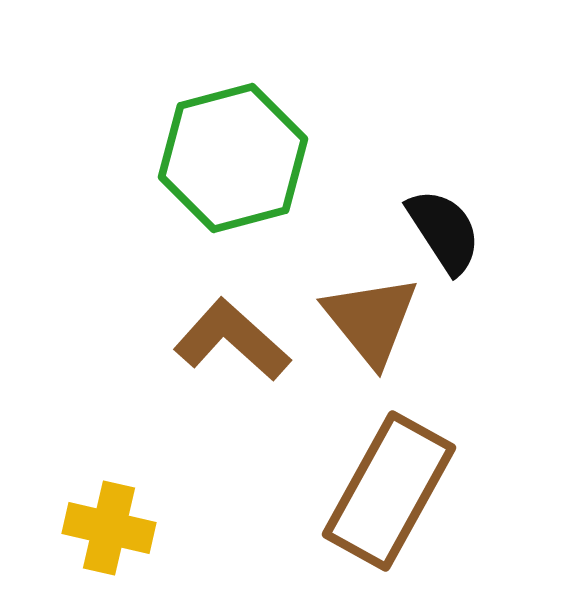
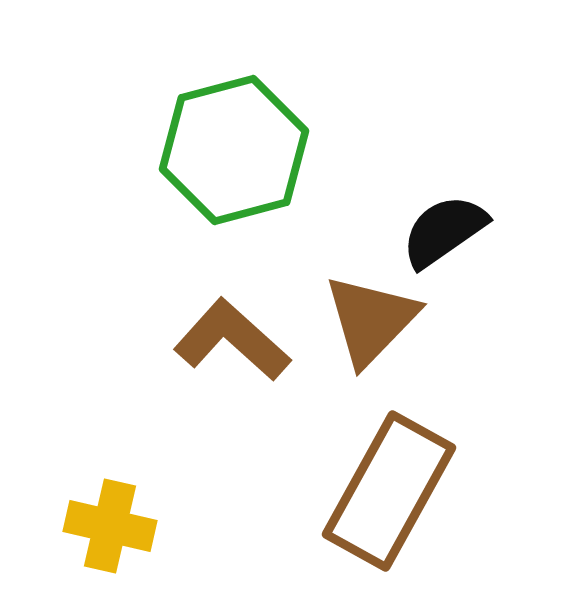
green hexagon: moved 1 px right, 8 px up
black semicircle: rotated 92 degrees counterclockwise
brown triangle: rotated 23 degrees clockwise
yellow cross: moved 1 px right, 2 px up
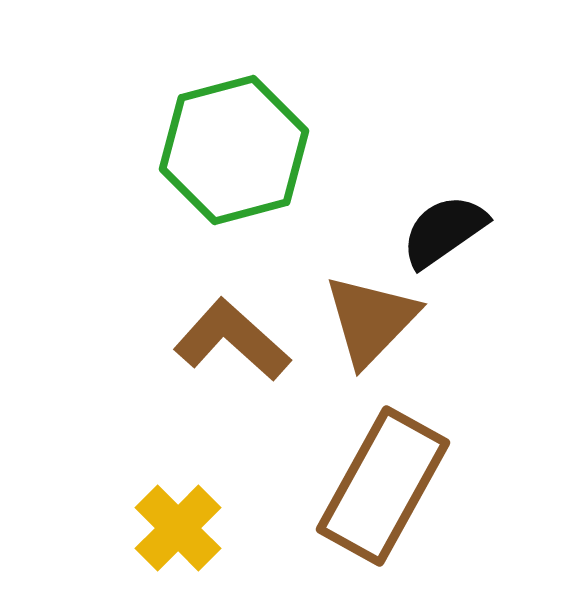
brown rectangle: moved 6 px left, 5 px up
yellow cross: moved 68 px right, 2 px down; rotated 32 degrees clockwise
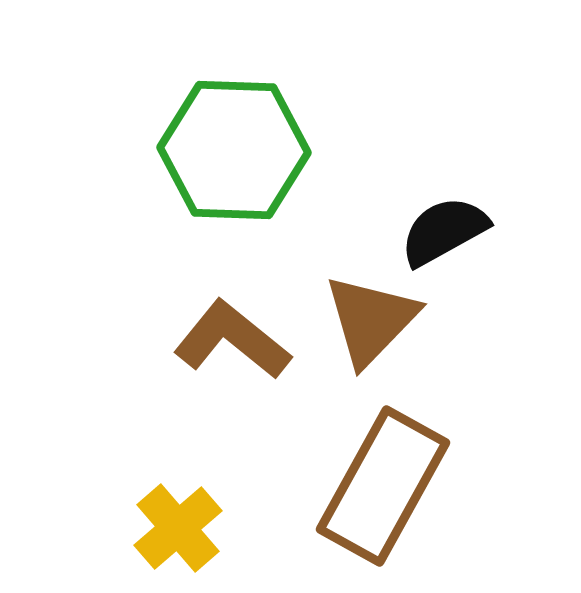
green hexagon: rotated 17 degrees clockwise
black semicircle: rotated 6 degrees clockwise
brown L-shape: rotated 3 degrees counterclockwise
yellow cross: rotated 4 degrees clockwise
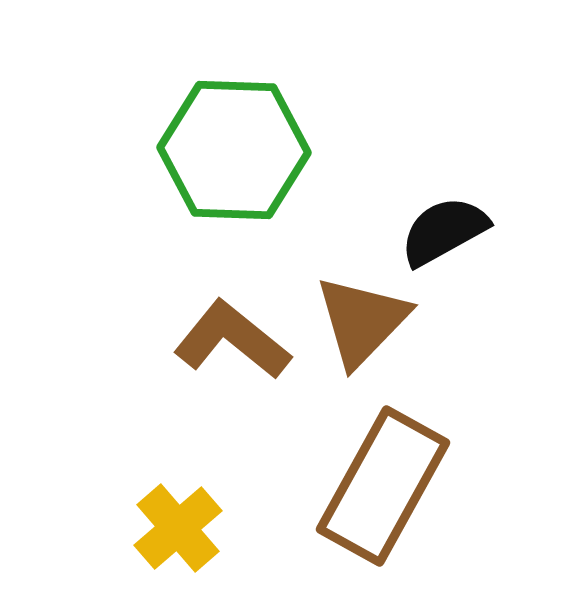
brown triangle: moved 9 px left, 1 px down
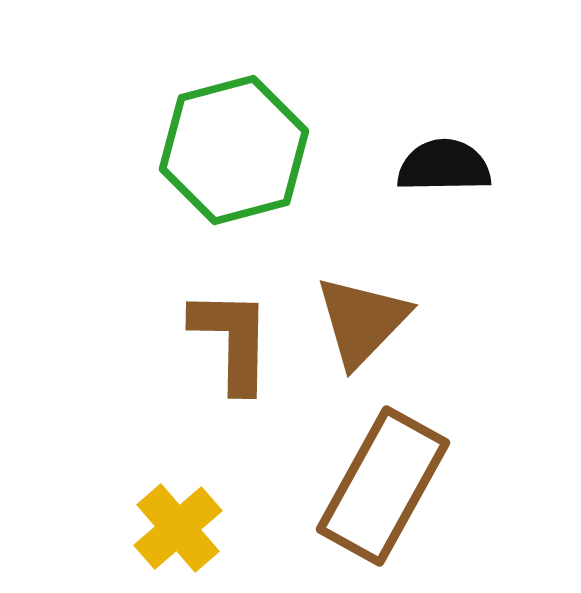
green hexagon: rotated 17 degrees counterclockwise
black semicircle: moved 65 px up; rotated 28 degrees clockwise
brown L-shape: rotated 52 degrees clockwise
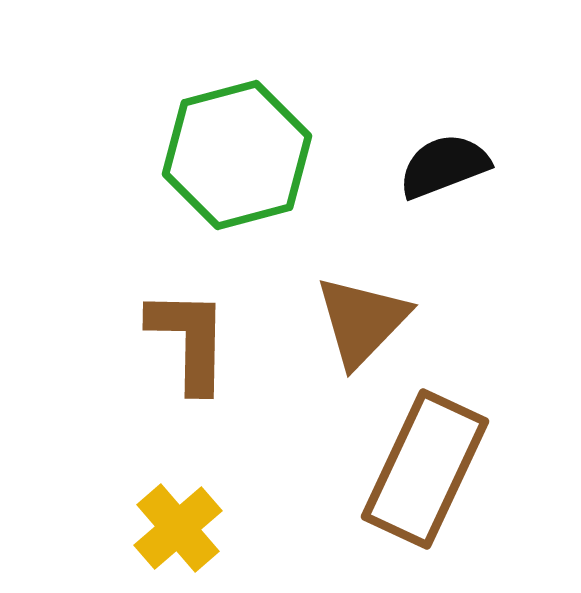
green hexagon: moved 3 px right, 5 px down
black semicircle: rotated 20 degrees counterclockwise
brown L-shape: moved 43 px left
brown rectangle: moved 42 px right, 17 px up; rotated 4 degrees counterclockwise
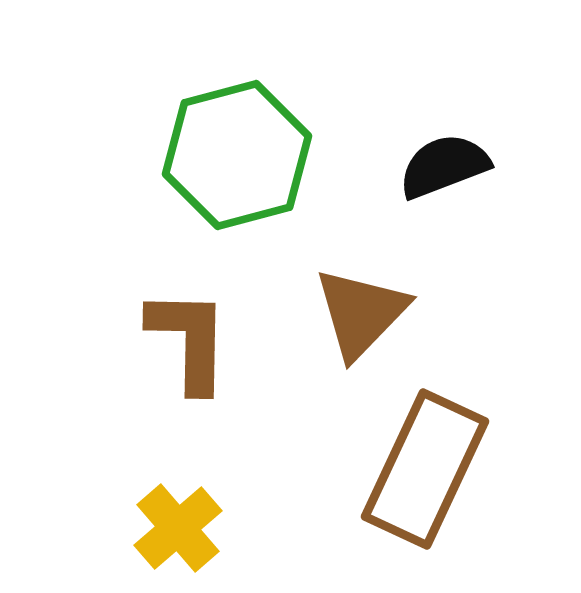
brown triangle: moved 1 px left, 8 px up
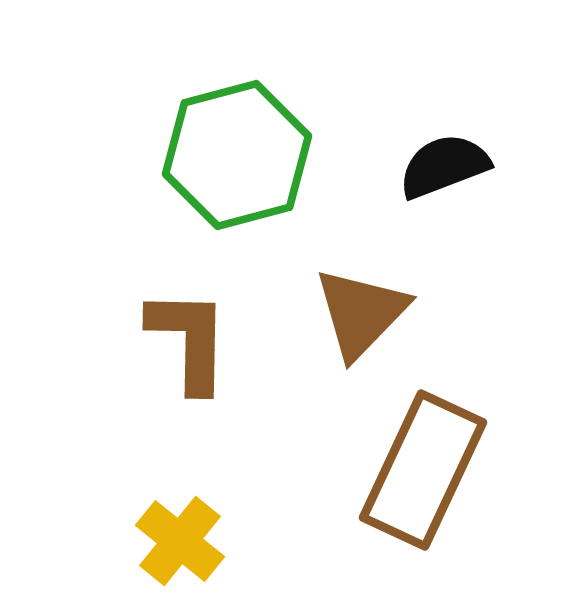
brown rectangle: moved 2 px left, 1 px down
yellow cross: moved 2 px right, 13 px down; rotated 10 degrees counterclockwise
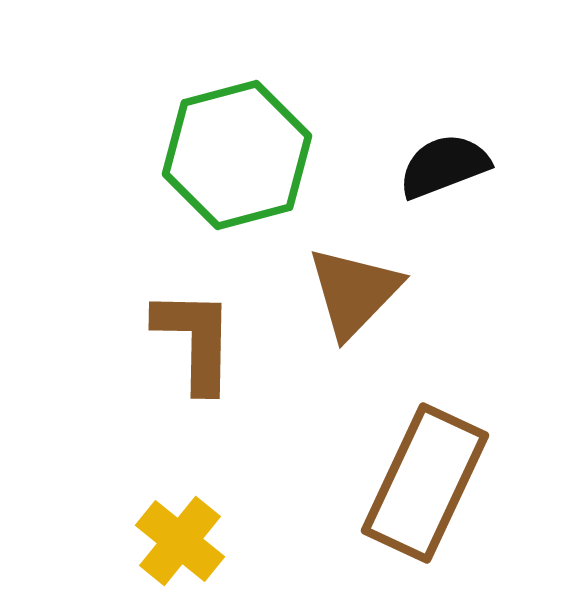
brown triangle: moved 7 px left, 21 px up
brown L-shape: moved 6 px right
brown rectangle: moved 2 px right, 13 px down
